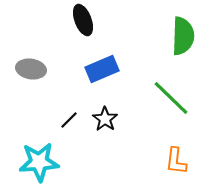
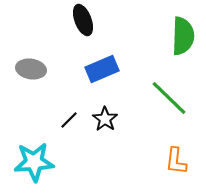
green line: moved 2 px left
cyan star: moved 5 px left
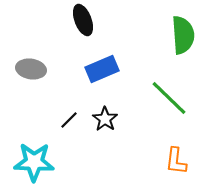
green semicircle: moved 1 px up; rotated 6 degrees counterclockwise
cyan star: rotated 6 degrees clockwise
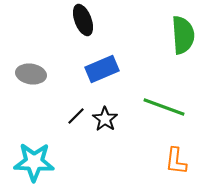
gray ellipse: moved 5 px down
green line: moved 5 px left, 9 px down; rotated 24 degrees counterclockwise
black line: moved 7 px right, 4 px up
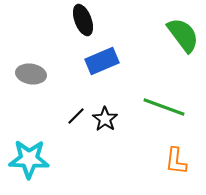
green semicircle: rotated 33 degrees counterclockwise
blue rectangle: moved 8 px up
cyan star: moved 5 px left, 3 px up
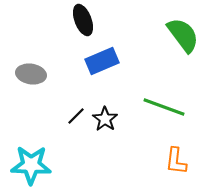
cyan star: moved 2 px right, 6 px down
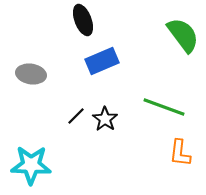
orange L-shape: moved 4 px right, 8 px up
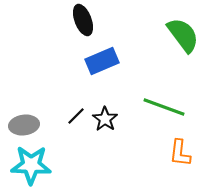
gray ellipse: moved 7 px left, 51 px down; rotated 16 degrees counterclockwise
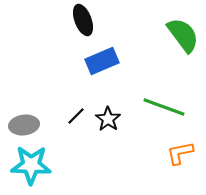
black star: moved 3 px right
orange L-shape: rotated 72 degrees clockwise
